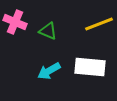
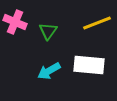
yellow line: moved 2 px left, 1 px up
green triangle: rotated 42 degrees clockwise
white rectangle: moved 1 px left, 2 px up
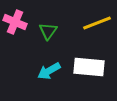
white rectangle: moved 2 px down
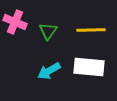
yellow line: moved 6 px left, 7 px down; rotated 20 degrees clockwise
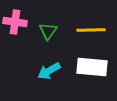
pink cross: rotated 15 degrees counterclockwise
white rectangle: moved 3 px right
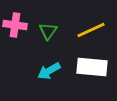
pink cross: moved 3 px down
yellow line: rotated 24 degrees counterclockwise
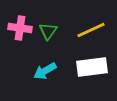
pink cross: moved 5 px right, 3 px down
white rectangle: rotated 12 degrees counterclockwise
cyan arrow: moved 4 px left
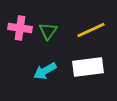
white rectangle: moved 4 px left
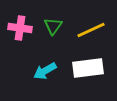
green triangle: moved 5 px right, 5 px up
white rectangle: moved 1 px down
